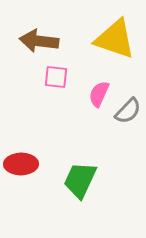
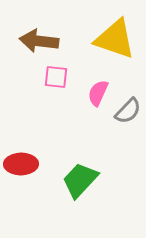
pink semicircle: moved 1 px left, 1 px up
green trapezoid: rotated 18 degrees clockwise
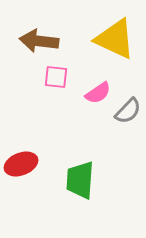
yellow triangle: rotated 6 degrees clockwise
pink semicircle: rotated 148 degrees counterclockwise
red ellipse: rotated 20 degrees counterclockwise
green trapezoid: rotated 39 degrees counterclockwise
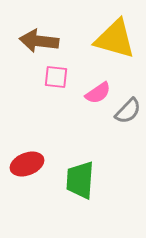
yellow triangle: rotated 9 degrees counterclockwise
red ellipse: moved 6 px right
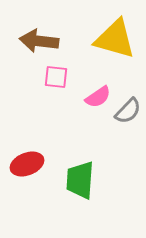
pink semicircle: moved 4 px down
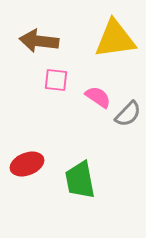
yellow triangle: rotated 24 degrees counterclockwise
pink square: moved 3 px down
pink semicircle: rotated 112 degrees counterclockwise
gray semicircle: moved 3 px down
green trapezoid: rotated 15 degrees counterclockwise
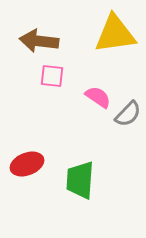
yellow triangle: moved 5 px up
pink square: moved 4 px left, 4 px up
green trapezoid: rotated 15 degrees clockwise
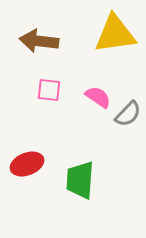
pink square: moved 3 px left, 14 px down
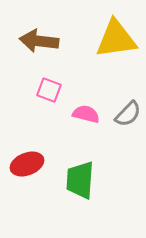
yellow triangle: moved 1 px right, 5 px down
pink square: rotated 15 degrees clockwise
pink semicircle: moved 12 px left, 17 px down; rotated 20 degrees counterclockwise
